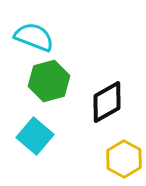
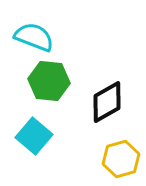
green hexagon: rotated 21 degrees clockwise
cyan square: moved 1 px left
yellow hexagon: moved 3 px left; rotated 15 degrees clockwise
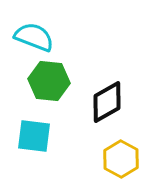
cyan square: rotated 33 degrees counterclockwise
yellow hexagon: rotated 15 degrees counterclockwise
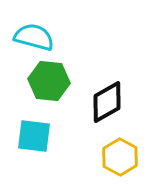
cyan semicircle: rotated 6 degrees counterclockwise
yellow hexagon: moved 1 px left, 2 px up
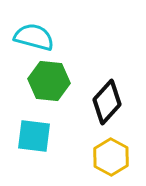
black diamond: rotated 18 degrees counterclockwise
yellow hexagon: moved 9 px left
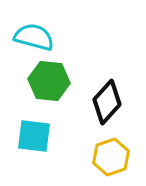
yellow hexagon: rotated 12 degrees clockwise
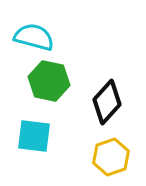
green hexagon: rotated 6 degrees clockwise
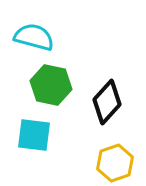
green hexagon: moved 2 px right, 4 px down
cyan square: moved 1 px up
yellow hexagon: moved 4 px right, 6 px down
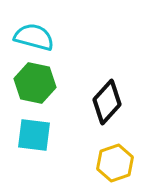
green hexagon: moved 16 px left, 2 px up
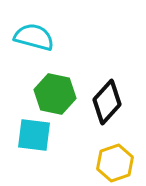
green hexagon: moved 20 px right, 11 px down
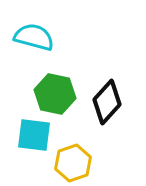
yellow hexagon: moved 42 px left
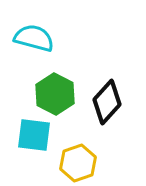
cyan semicircle: moved 1 px down
green hexagon: rotated 15 degrees clockwise
yellow hexagon: moved 5 px right
